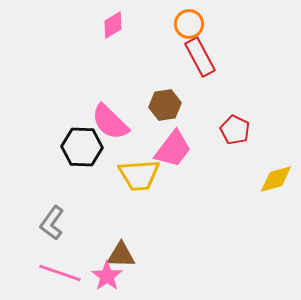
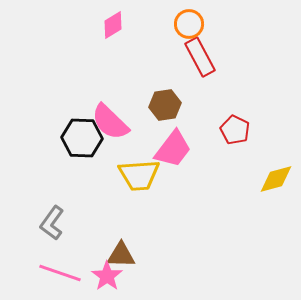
black hexagon: moved 9 px up
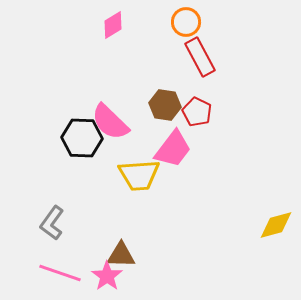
orange circle: moved 3 px left, 2 px up
brown hexagon: rotated 16 degrees clockwise
red pentagon: moved 38 px left, 18 px up
yellow diamond: moved 46 px down
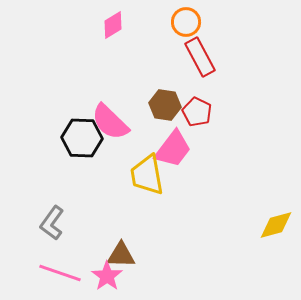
yellow trapezoid: moved 8 px right; rotated 84 degrees clockwise
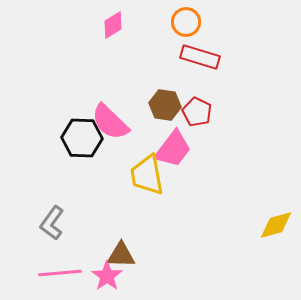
red rectangle: rotated 45 degrees counterclockwise
pink line: rotated 24 degrees counterclockwise
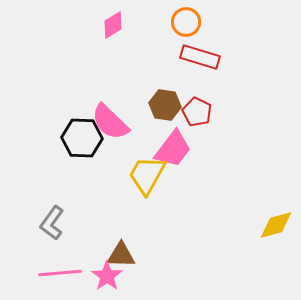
yellow trapezoid: rotated 39 degrees clockwise
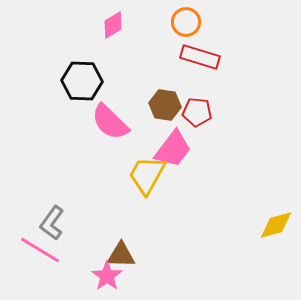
red pentagon: rotated 20 degrees counterclockwise
black hexagon: moved 57 px up
pink line: moved 20 px left, 23 px up; rotated 36 degrees clockwise
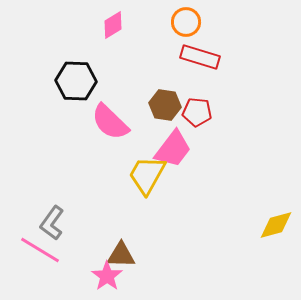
black hexagon: moved 6 px left
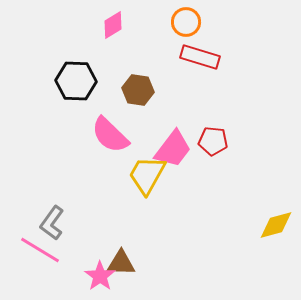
brown hexagon: moved 27 px left, 15 px up
red pentagon: moved 16 px right, 29 px down
pink semicircle: moved 13 px down
brown triangle: moved 8 px down
pink star: moved 7 px left
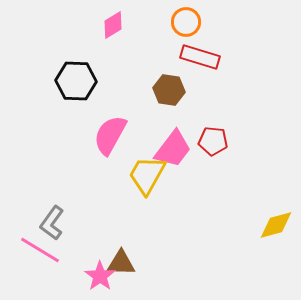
brown hexagon: moved 31 px right
pink semicircle: rotated 75 degrees clockwise
